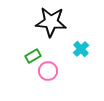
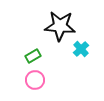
black star: moved 9 px right, 4 px down
pink circle: moved 13 px left, 9 px down
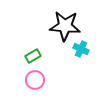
black star: moved 5 px right
cyan cross: rotated 21 degrees counterclockwise
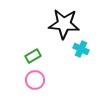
black star: moved 1 px left, 2 px up
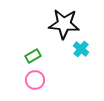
cyan cross: rotated 14 degrees clockwise
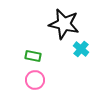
black star: rotated 8 degrees clockwise
green rectangle: rotated 42 degrees clockwise
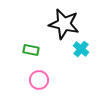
green rectangle: moved 2 px left, 6 px up
pink circle: moved 4 px right
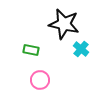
pink circle: moved 1 px right
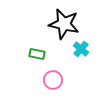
green rectangle: moved 6 px right, 4 px down
pink circle: moved 13 px right
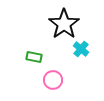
black star: rotated 24 degrees clockwise
green rectangle: moved 3 px left, 3 px down
